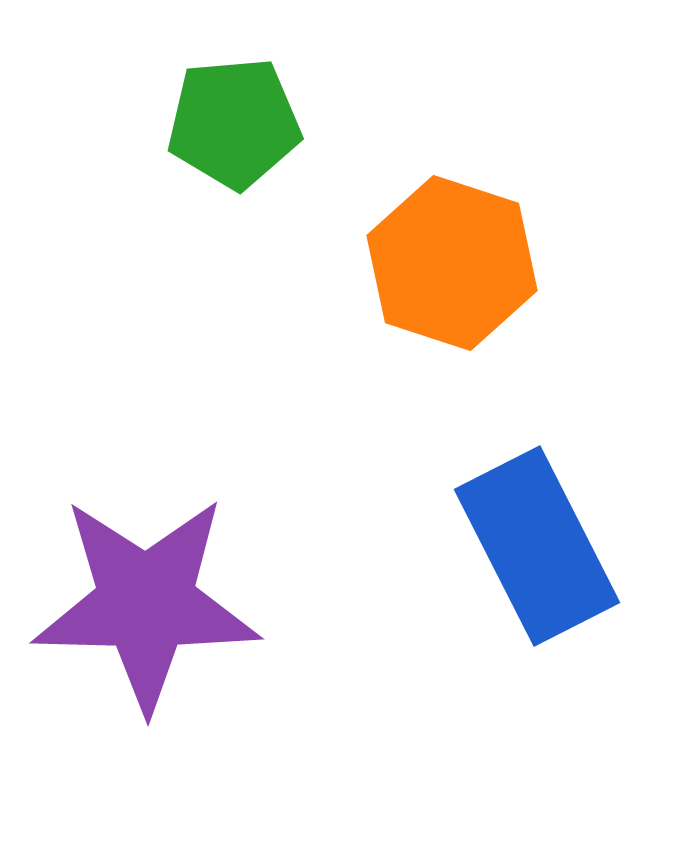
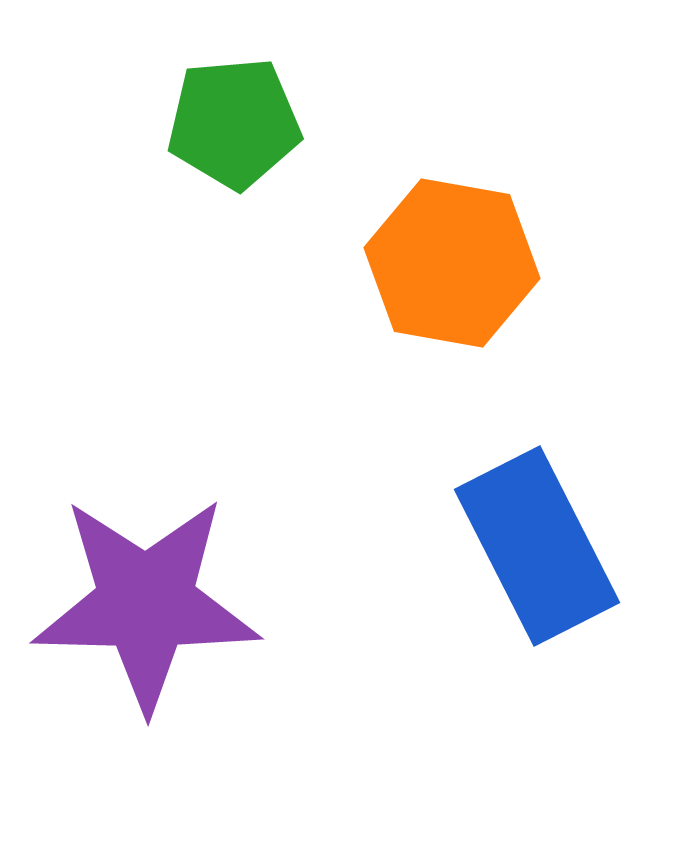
orange hexagon: rotated 8 degrees counterclockwise
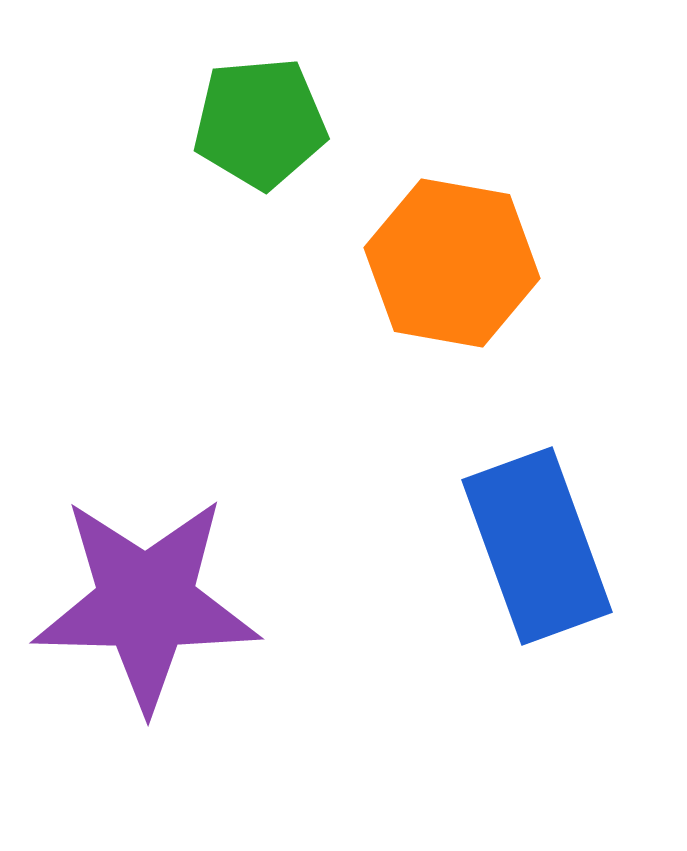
green pentagon: moved 26 px right
blue rectangle: rotated 7 degrees clockwise
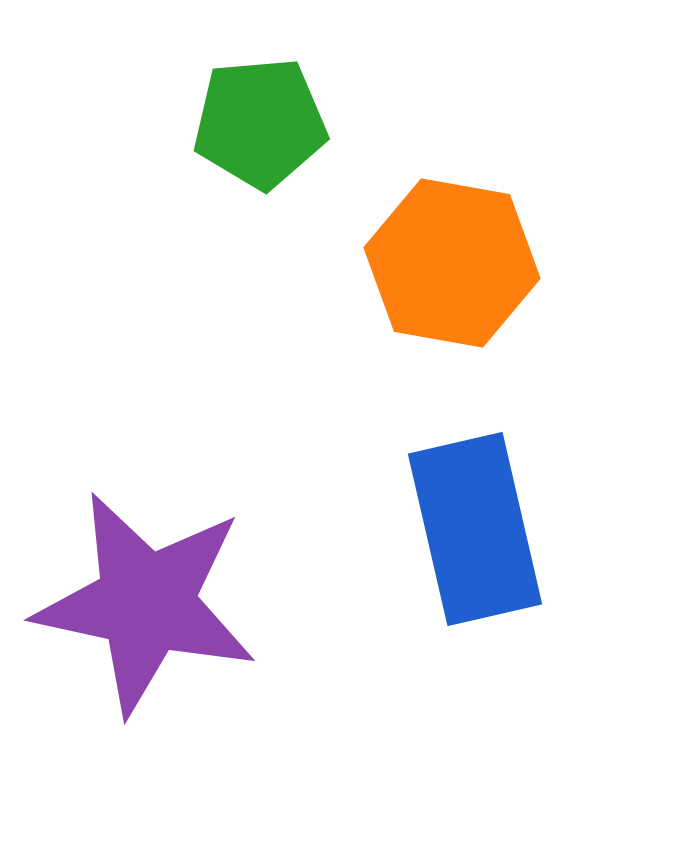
blue rectangle: moved 62 px left, 17 px up; rotated 7 degrees clockwise
purple star: rotated 11 degrees clockwise
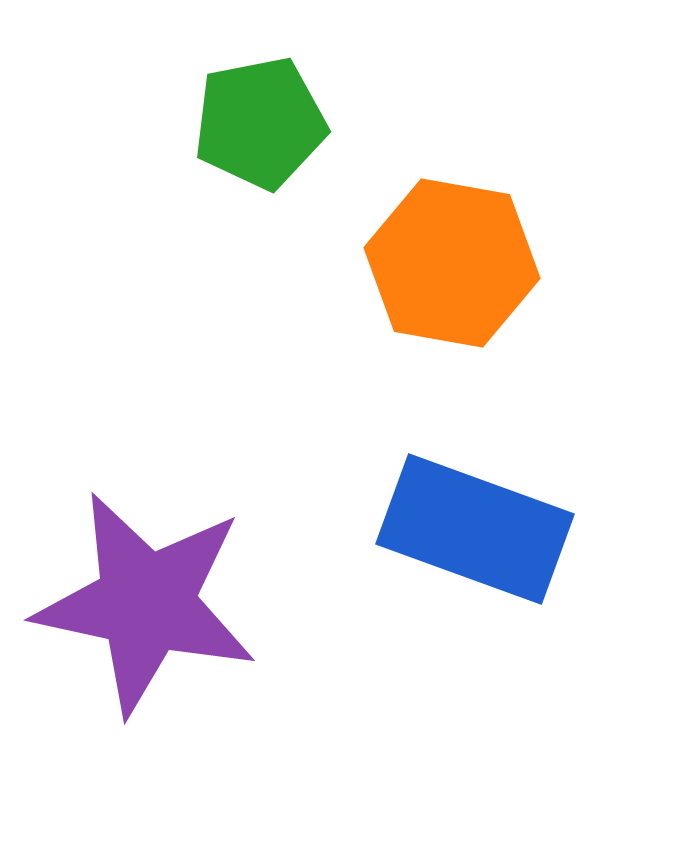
green pentagon: rotated 6 degrees counterclockwise
blue rectangle: rotated 57 degrees counterclockwise
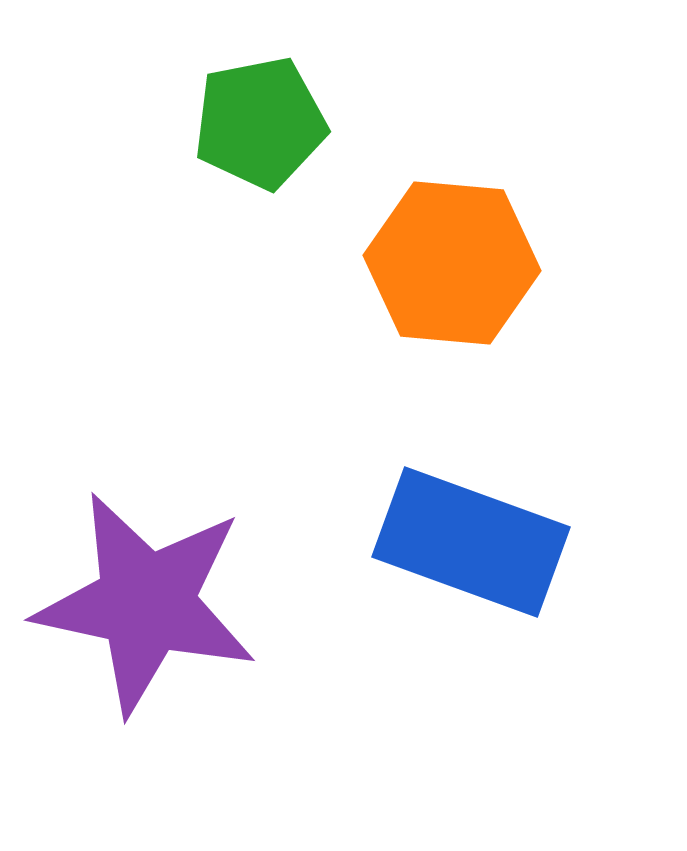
orange hexagon: rotated 5 degrees counterclockwise
blue rectangle: moved 4 px left, 13 px down
